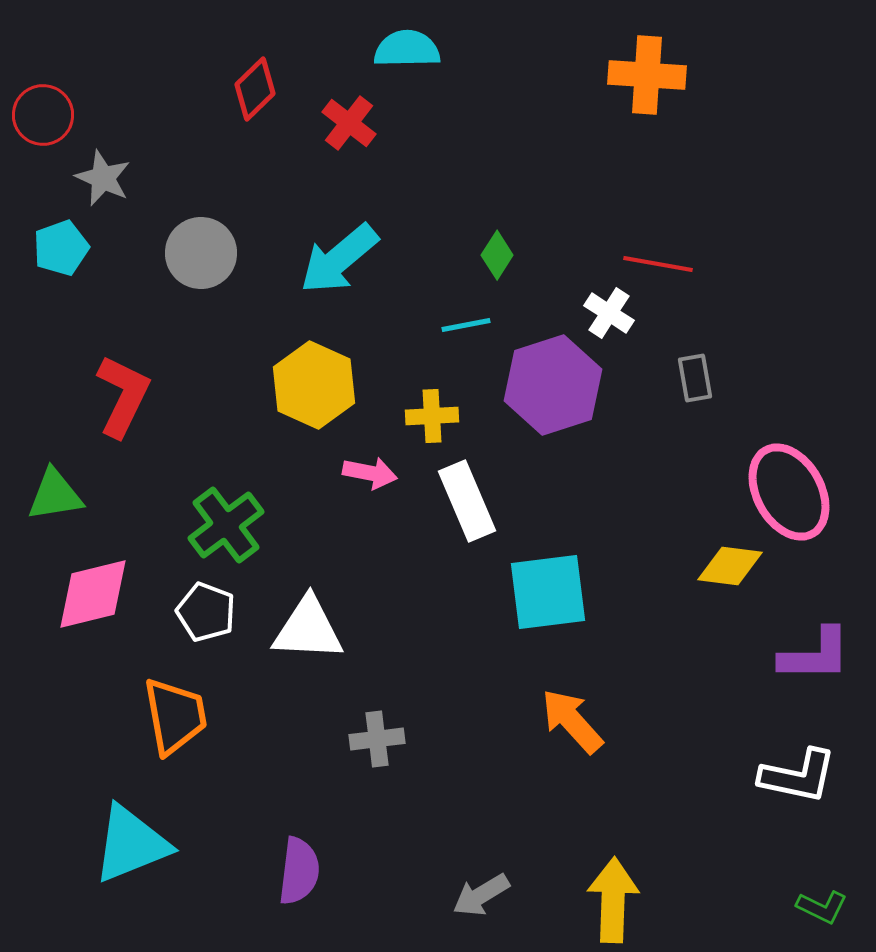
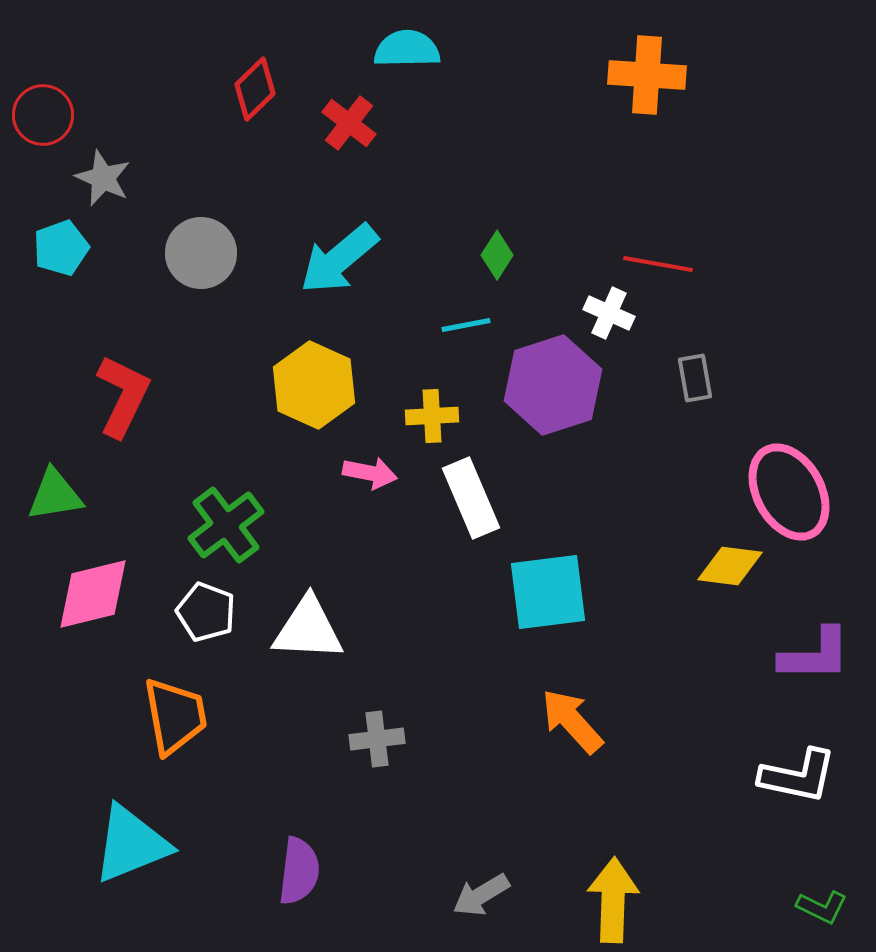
white cross: rotated 9 degrees counterclockwise
white rectangle: moved 4 px right, 3 px up
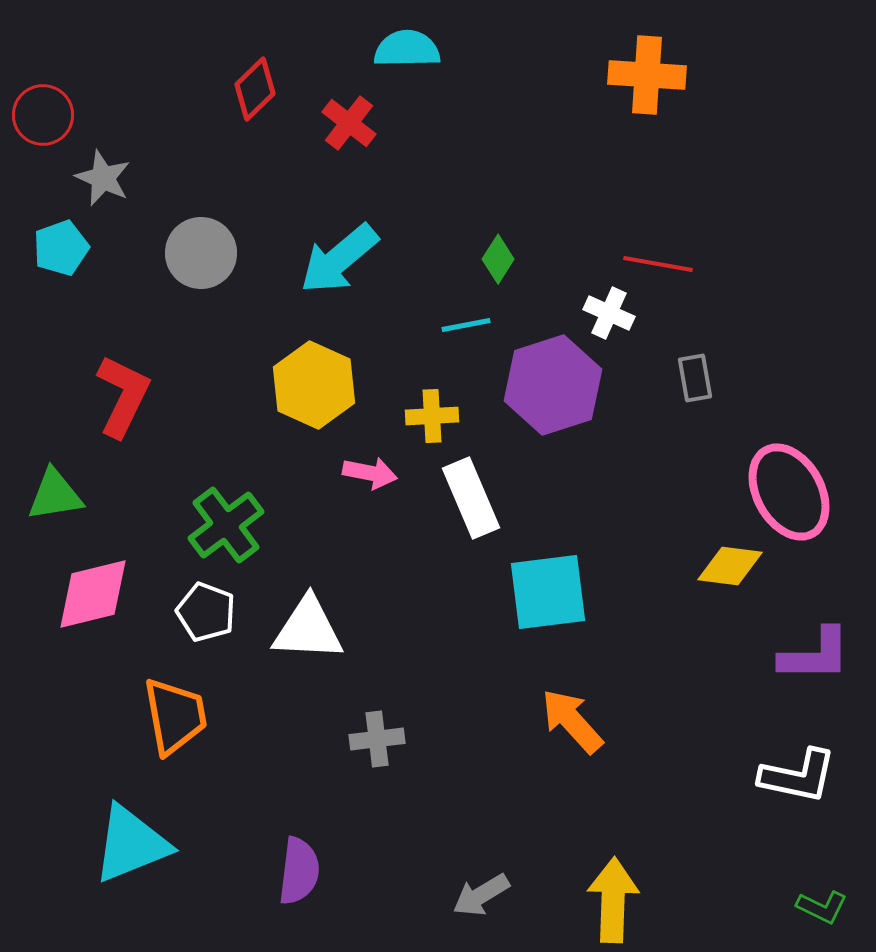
green diamond: moved 1 px right, 4 px down
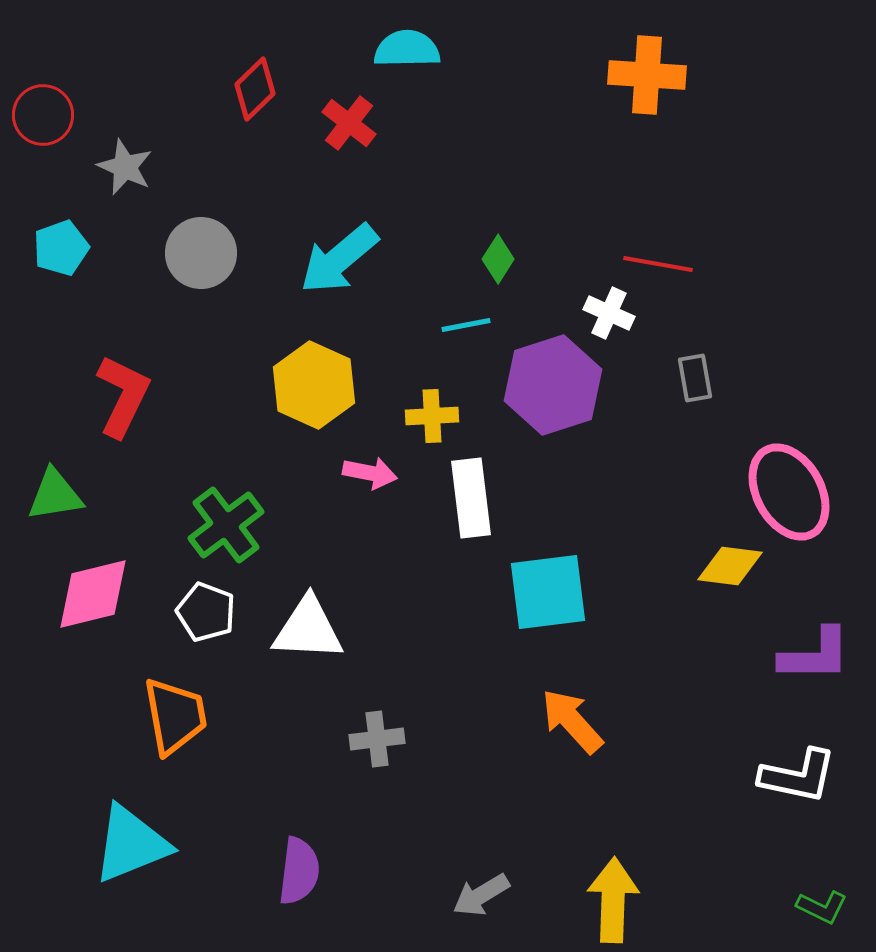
gray star: moved 22 px right, 11 px up
white rectangle: rotated 16 degrees clockwise
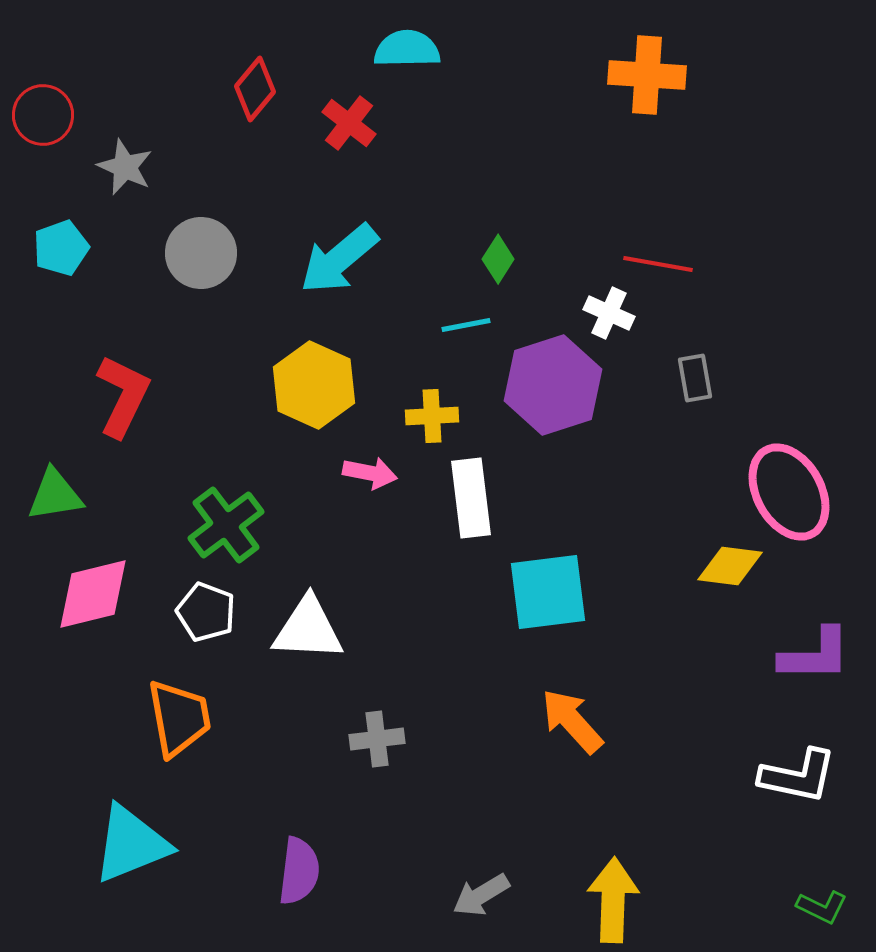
red diamond: rotated 6 degrees counterclockwise
orange trapezoid: moved 4 px right, 2 px down
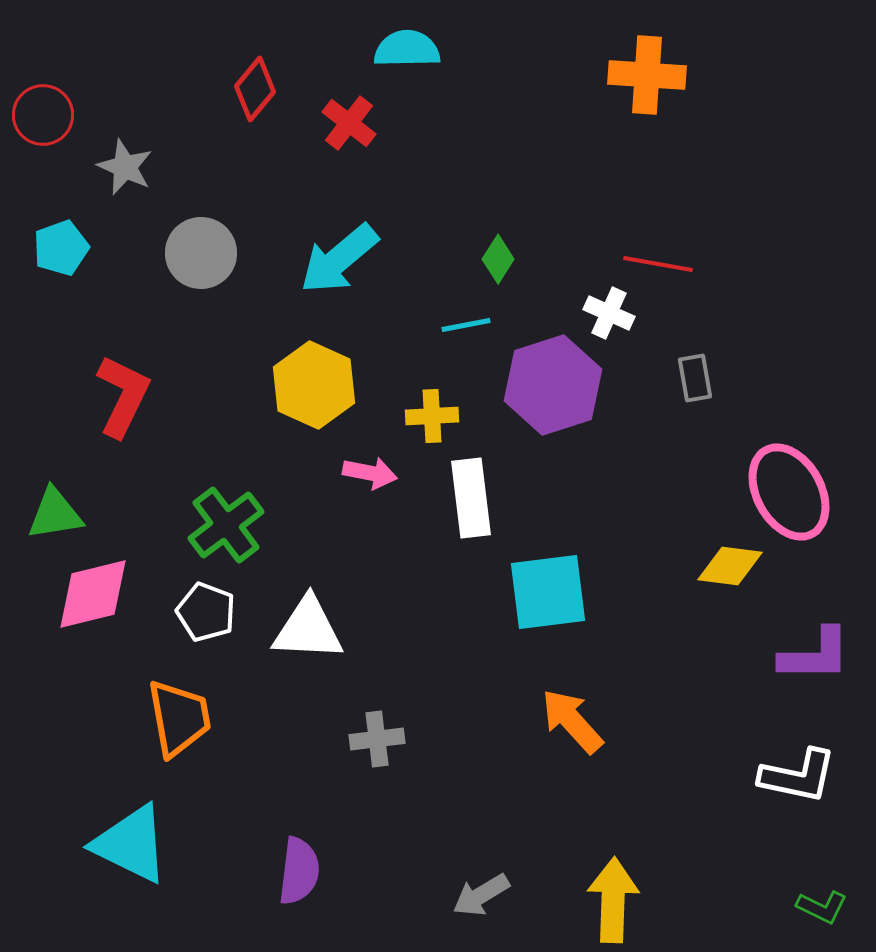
green triangle: moved 19 px down
cyan triangle: rotated 48 degrees clockwise
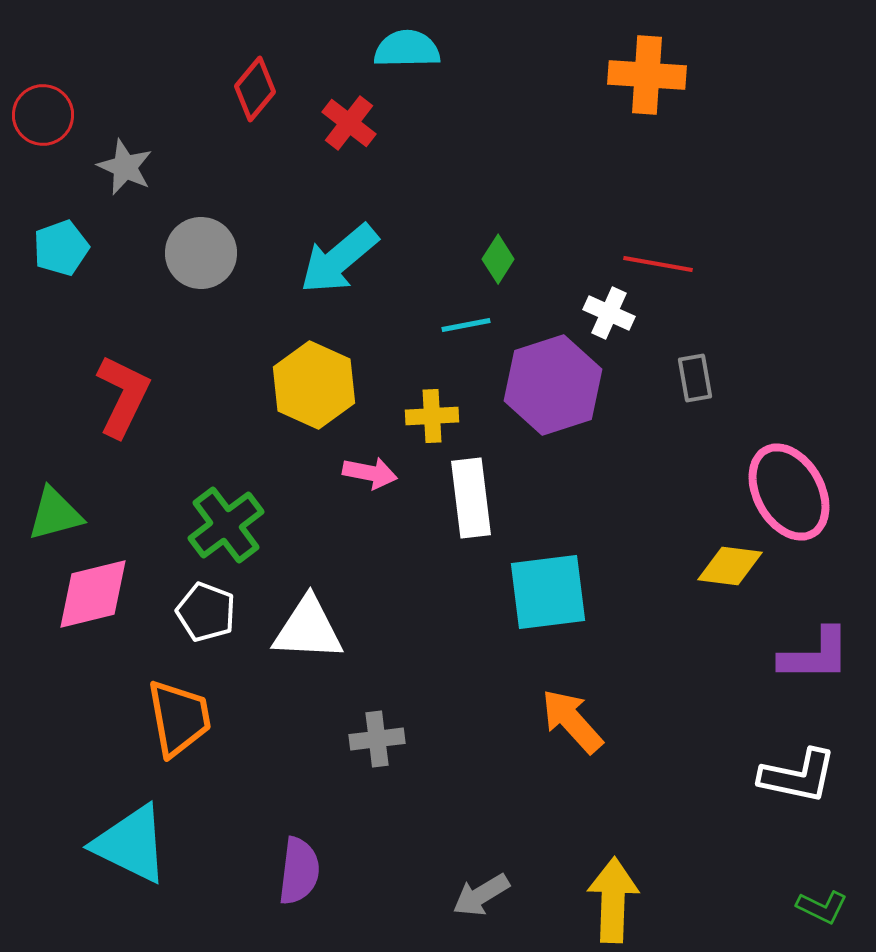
green triangle: rotated 6 degrees counterclockwise
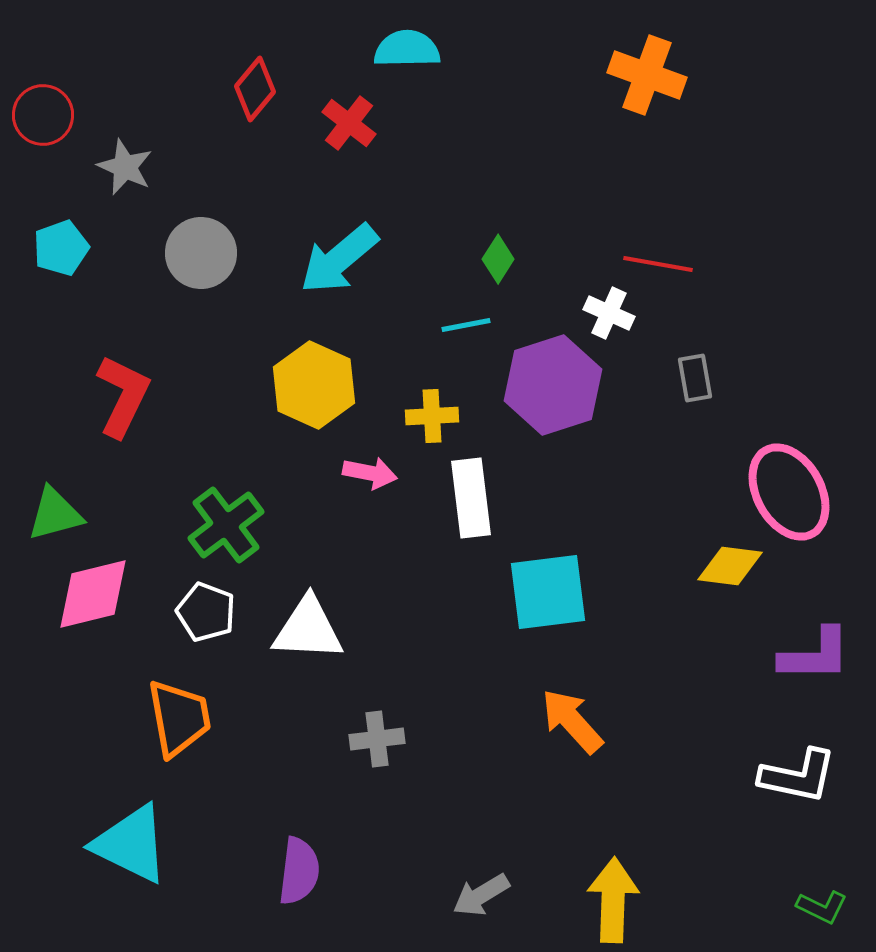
orange cross: rotated 16 degrees clockwise
